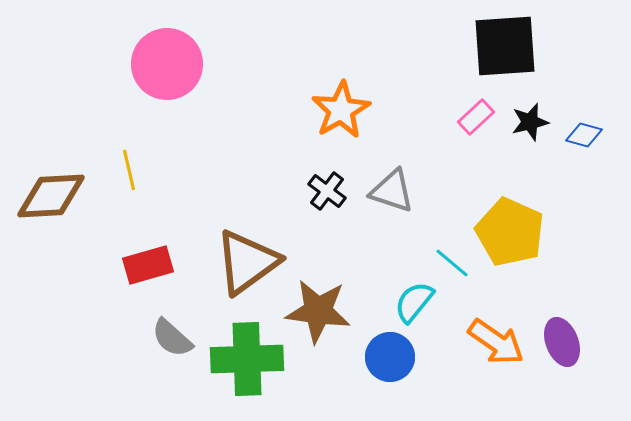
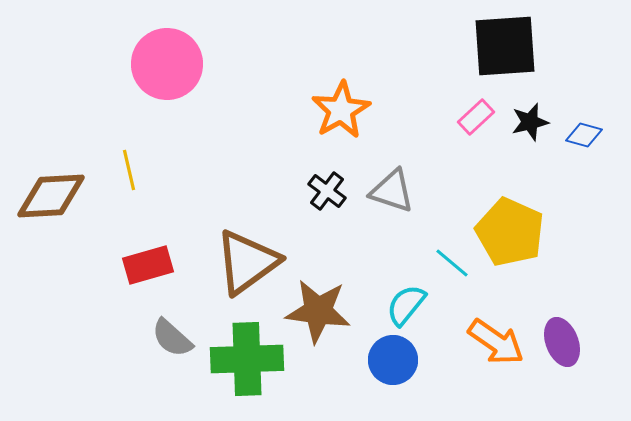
cyan semicircle: moved 8 px left, 3 px down
blue circle: moved 3 px right, 3 px down
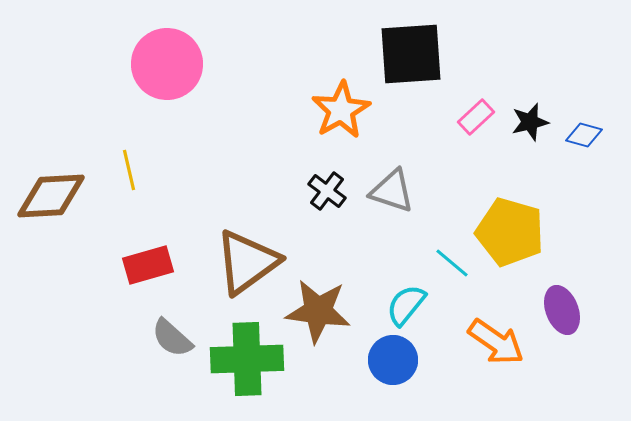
black square: moved 94 px left, 8 px down
yellow pentagon: rotated 8 degrees counterclockwise
purple ellipse: moved 32 px up
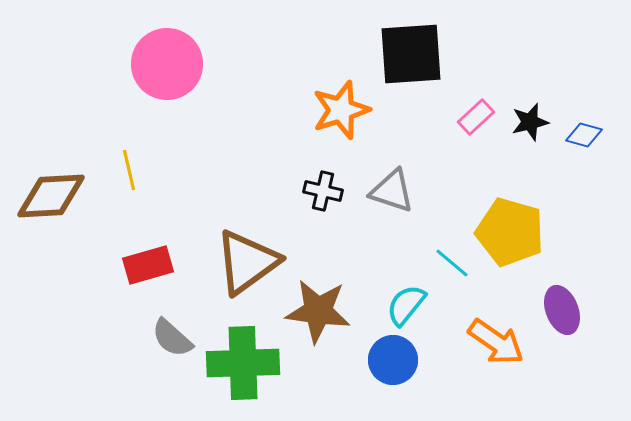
orange star: rotated 12 degrees clockwise
black cross: moved 4 px left; rotated 24 degrees counterclockwise
green cross: moved 4 px left, 4 px down
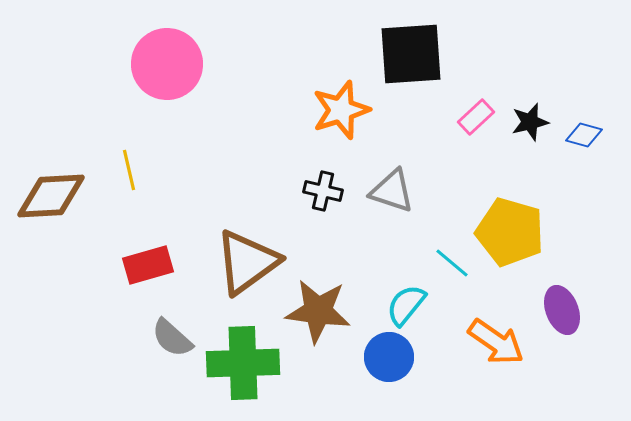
blue circle: moved 4 px left, 3 px up
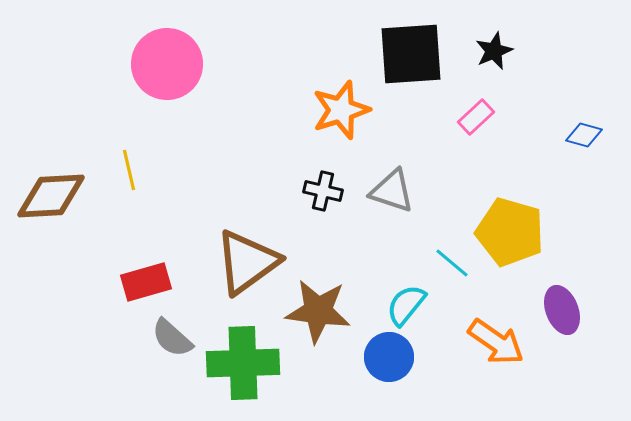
black star: moved 36 px left, 71 px up; rotated 9 degrees counterclockwise
red rectangle: moved 2 px left, 17 px down
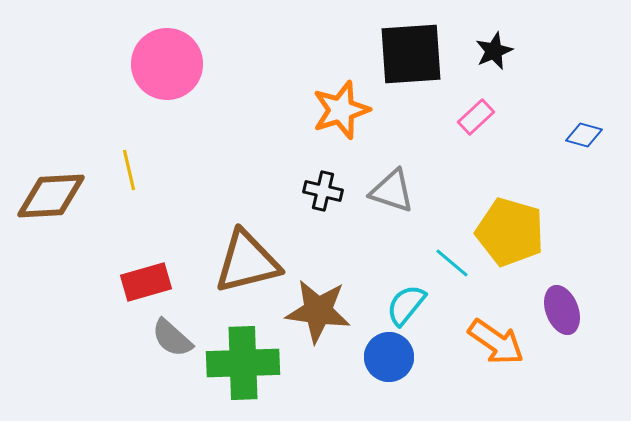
brown triangle: rotated 22 degrees clockwise
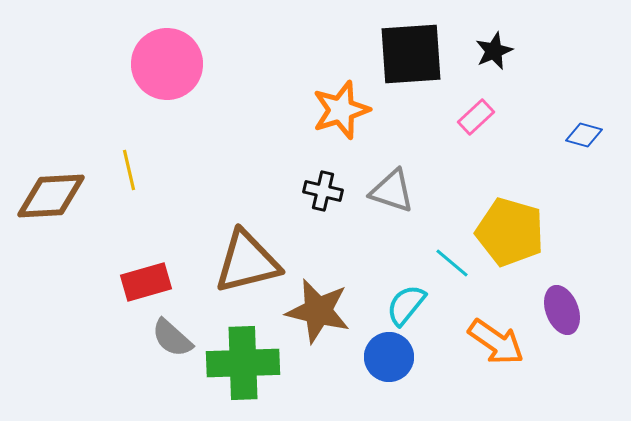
brown star: rotated 6 degrees clockwise
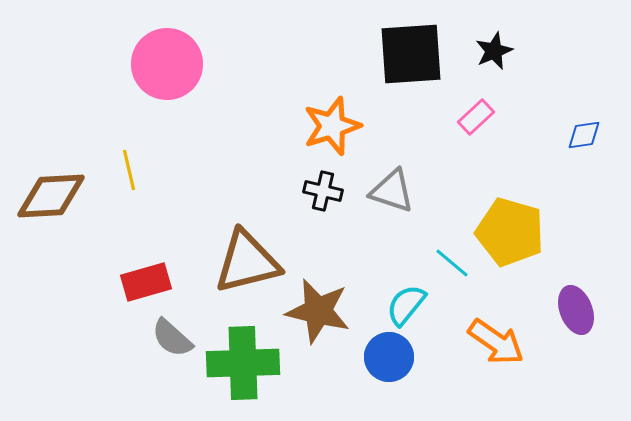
orange star: moved 9 px left, 16 px down
blue diamond: rotated 24 degrees counterclockwise
purple ellipse: moved 14 px right
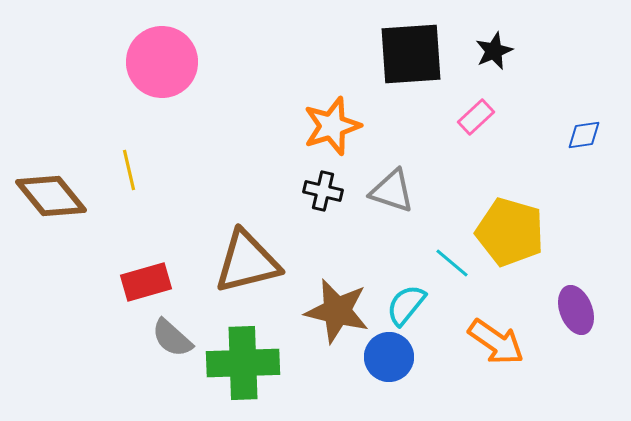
pink circle: moved 5 px left, 2 px up
brown diamond: rotated 54 degrees clockwise
brown star: moved 19 px right
